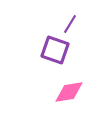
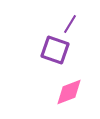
pink diamond: rotated 12 degrees counterclockwise
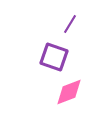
purple square: moved 1 px left, 7 px down
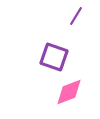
purple line: moved 6 px right, 8 px up
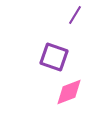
purple line: moved 1 px left, 1 px up
